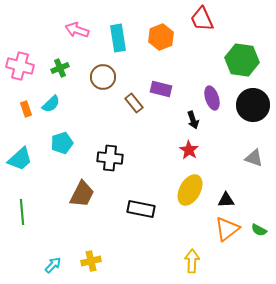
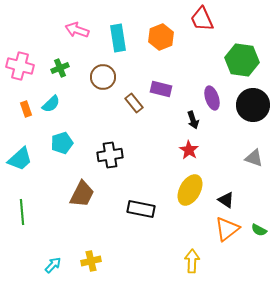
black cross: moved 3 px up; rotated 15 degrees counterclockwise
black triangle: rotated 36 degrees clockwise
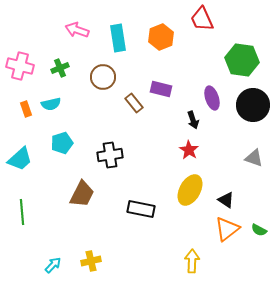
cyan semicircle: rotated 30 degrees clockwise
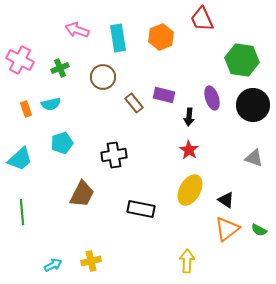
pink cross: moved 6 px up; rotated 12 degrees clockwise
purple rectangle: moved 3 px right, 6 px down
black arrow: moved 4 px left, 3 px up; rotated 24 degrees clockwise
black cross: moved 4 px right
yellow arrow: moved 5 px left
cyan arrow: rotated 18 degrees clockwise
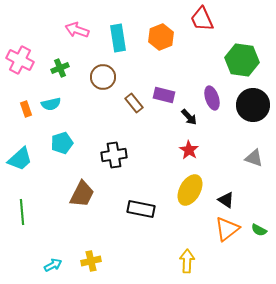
black arrow: rotated 48 degrees counterclockwise
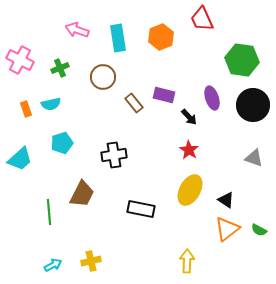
green line: moved 27 px right
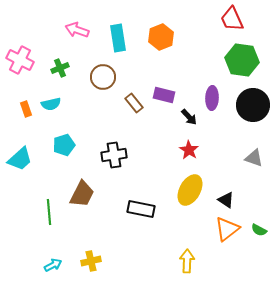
red trapezoid: moved 30 px right
purple ellipse: rotated 20 degrees clockwise
cyan pentagon: moved 2 px right, 2 px down
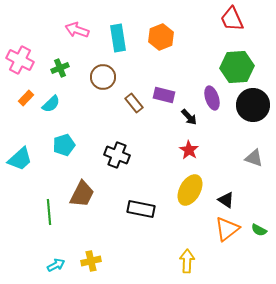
green hexagon: moved 5 px left, 7 px down; rotated 12 degrees counterclockwise
purple ellipse: rotated 20 degrees counterclockwise
cyan semicircle: rotated 30 degrees counterclockwise
orange rectangle: moved 11 px up; rotated 63 degrees clockwise
black cross: moved 3 px right; rotated 30 degrees clockwise
cyan arrow: moved 3 px right
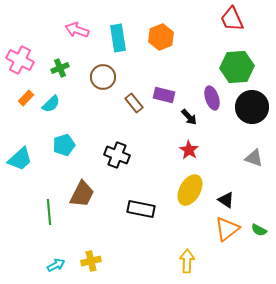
black circle: moved 1 px left, 2 px down
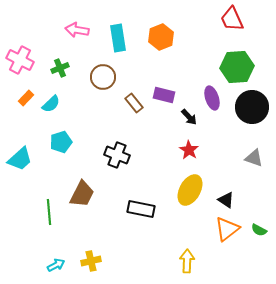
pink arrow: rotated 10 degrees counterclockwise
cyan pentagon: moved 3 px left, 3 px up
